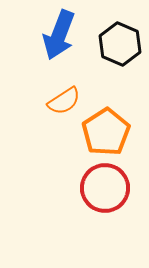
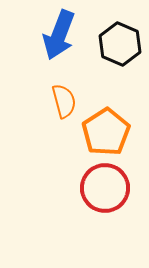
orange semicircle: rotated 72 degrees counterclockwise
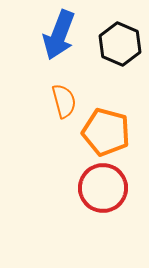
orange pentagon: rotated 24 degrees counterclockwise
red circle: moved 2 px left
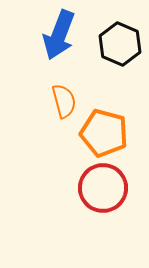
orange pentagon: moved 2 px left, 1 px down
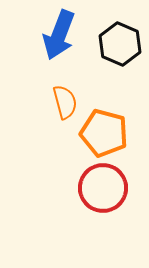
orange semicircle: moved 1 px right, 1 px down
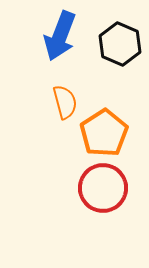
blue arrow: moved 1 px right, 1 px down
orange pentagon: rotated 24 degrees clockwise
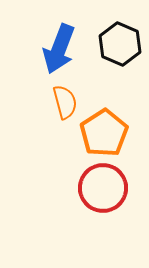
blue arrow: moved 1 px left, 13 px down
